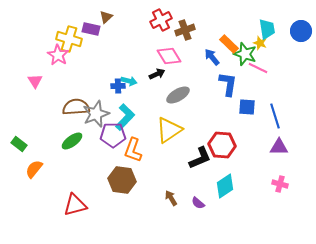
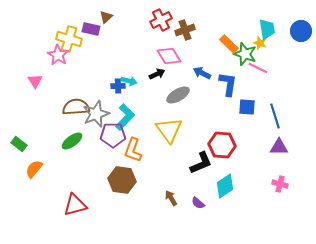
blue arrow: moved 10 px left, 16 px down; rotated 24 degrees counterclockwise
yellow triangle: rotated 32 degrees counterclockwise
black L-shape: moved 1 px right, 5 px down
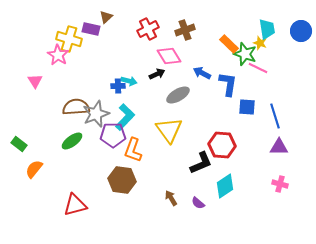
red cross: moved 13 px left, 9 px down
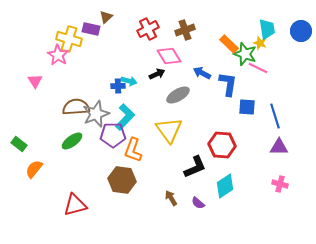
black L-shape: moved 6 px left, 4 px down
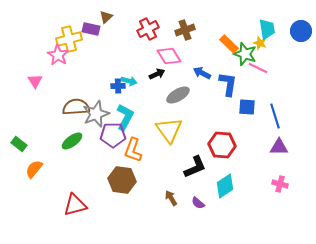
yellow cross: rotated 30 degrees counterclockwise
cyan L-shape: rotated 16 degrees counterclockwise
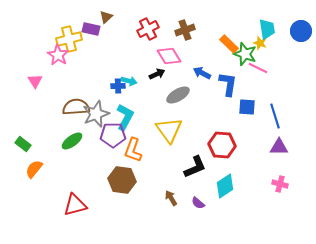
green rectangle: moved 4 px right
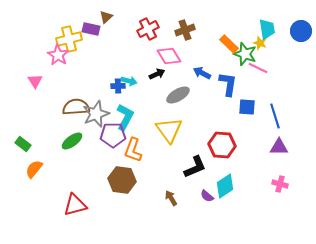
purple semicircle: moved 9 px right, 7 px up
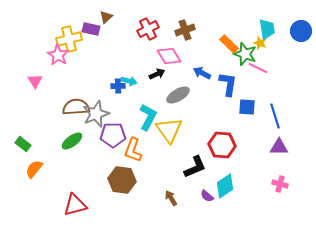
cyan L-shape: moved 23 px right
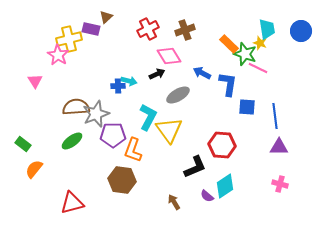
blue line: rotated 10 degrees clockwise
brown arrow: moved 3 px right, 4 px down
red triangle: moved 3 px left, 2 px up
